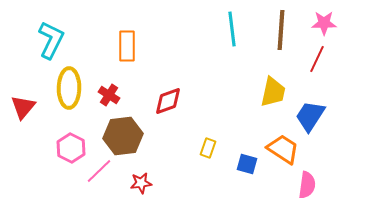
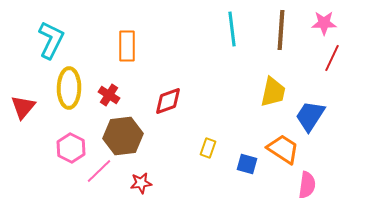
red line: moved 15 px right, 1 px up
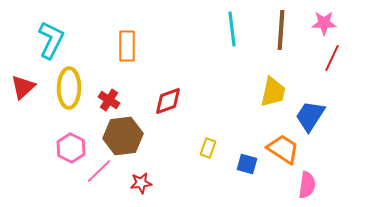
red cross: moved 5 px down
red triangle: moved 20 px up; rotated 8 degrees clockwise
